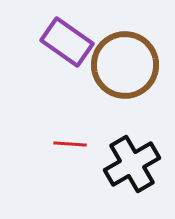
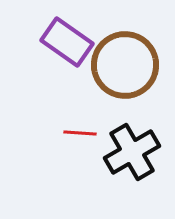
red line: moved 10 px right, 11 px up
black cross: moved 12 px up
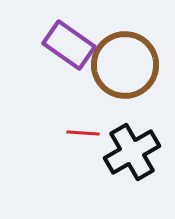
purple rectangle: moved 2 px right, 3 px down
red line: moved 3 px right
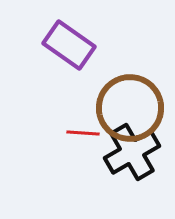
brown circle: moved 5 px right, 43 px down
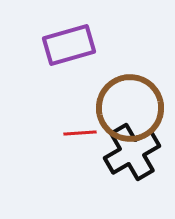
purple rectangle: rotated 51 degrees counterclockwise
red line: moved 3 px left; rotated 8 degrees counterclockwise
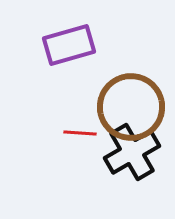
brown circle: moved 1 px right, 1 px up
red line: rotated 8 degrees clockwise
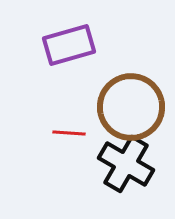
red line: moved 11 px left
black cross: moved 6 px left, 12 px down; rotated 30 degrees counterclockwise
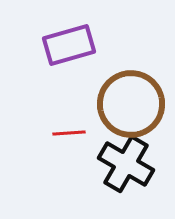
brown circle: moved 3 px up
red line: rotated 8 degrees counterclockwise
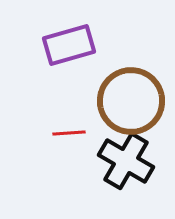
brown circle: moved 3 px up
black cross: moved 3 px up
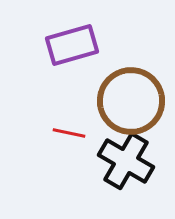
purple rectangle: moved 3 px right
red line: rotated 16 degrees clockwise
